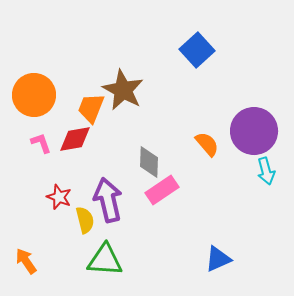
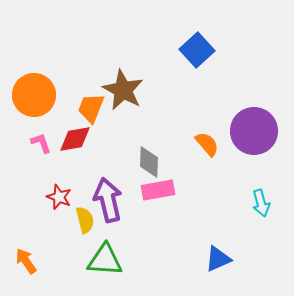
cyan arrow: moved 5 px left, 32 px down
pink rectangle: moved 4 px left; rotated 24 degrees clockwise
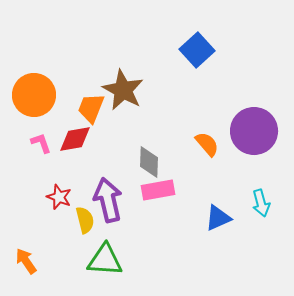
blue triangle: moved 41 px up
